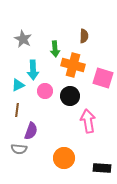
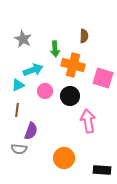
cyan arrow: rotated 108 degrees counterclockwise
black rectangle: moved 2 px down
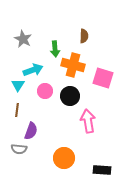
cyan triangle: rotated 32 degrees counterclockwise
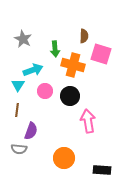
pink square: moved 2 px left, 24 px up
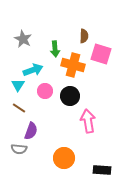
brown line: moved 2 px right, 2 px up; rotated 64 degrees counterclockwise
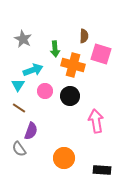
pink arrow: moved 8 px right
gray semicircle: rotated 49 degrees clockwise
